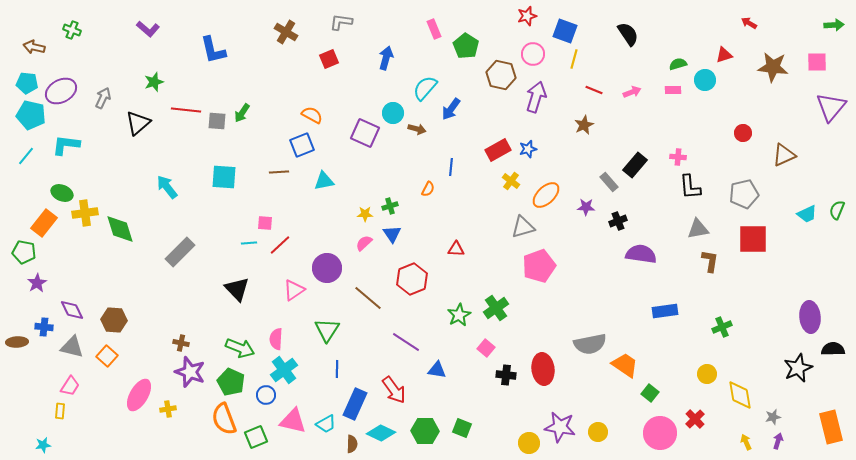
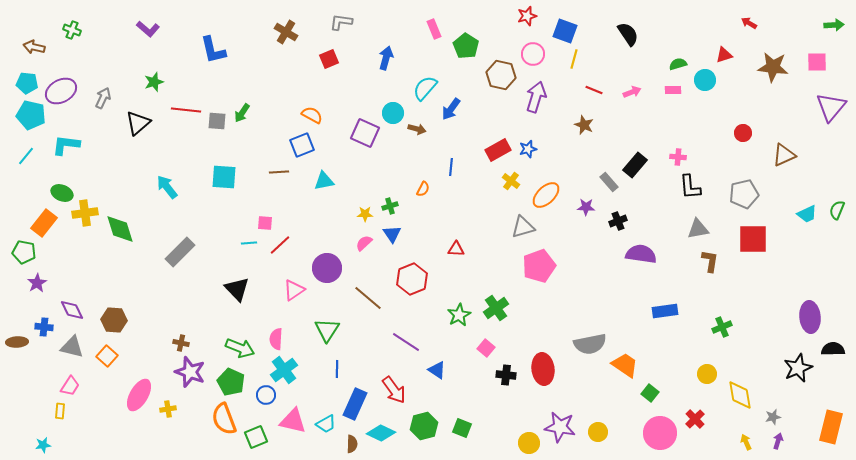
brown star at (584, 125): rotated 24 degrees counterclockwise
orange semicircle at (428, 189): moved 5 px left
blue triangle at (437, 370): rotated 24 degrees clockwise
orange rectangle at (831, 427): rotated 28 degrees clockwise
green hexagon at (425, 431): moved 1 px left, 5 px up; rotated 16 degrees counterclockwise
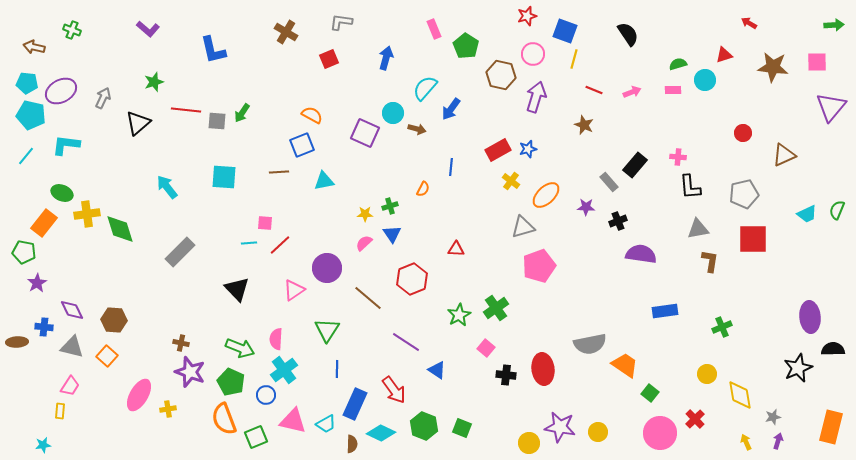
yellow cross at (85, 213): moved 2 px right, 1 px down
green hexagon at (424, 426): rotated 24 degrees counterclockwise
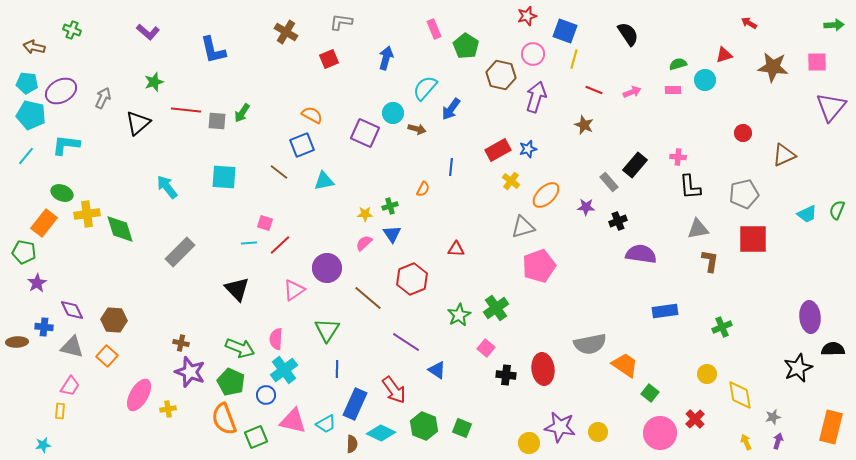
purple L-shape at (148, 29): moved 3 px down
brown line at (279, 172): rotated 42 degrees clockwise
pink square at (265, 223): rotated 14 degrees clockwise
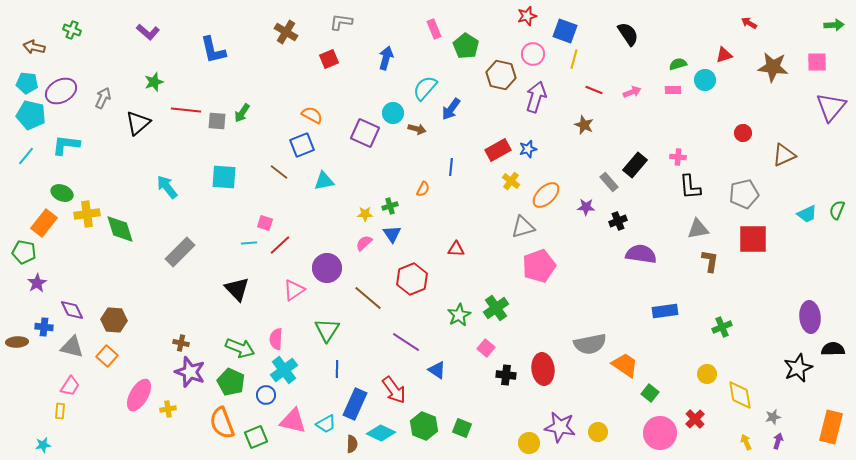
orange semicircle at (224, 419): moved 2 px left, 4 px down
